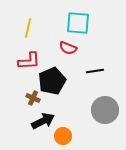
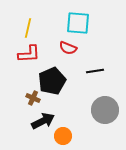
red L-shape: moved 7 px up
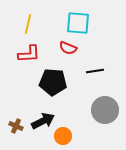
yellow line: moved 4 px up
black pentagon: moved 1 px right, 1 px down; rotated 28 degrees clockwise
brown cross: moved 17 px left, 28 px down
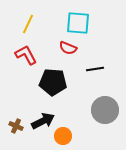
yellow line: rotated 12 degrees clockwise
red L-shape: moved 3 px left, 1 px down; rotated 115 degrees counterclockwise
black line: moved 2 px up
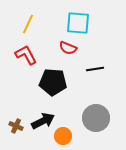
gray circle: moved 9 px left, 8 px down
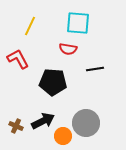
yellow line: moved 2 px right, 2 px down
red semicircle: moved 1 px down; rotated 12 degrees counterclockwise
red L-shape: moved 8 px left, 4 px down
gray circle: moved 10 px left, 5 px down
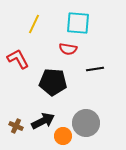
yellow line: moved 4 px right, 2 px up
